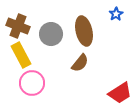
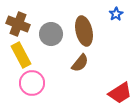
brown cross: moved 2 px up
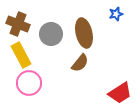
blue star: rotated 16 degrees clockwise
brown ellipse: moved 2 px down
pink circle: moved 3 px left
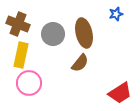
gray circle: moved 2 px right
yellow rectangle: rotated 40 degrees clockwise
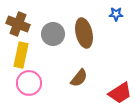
blue star: rotated 16 degrees clockwise
brown semicircle: moved 1 px left, 15 px down
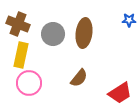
blue star: moved 13 px right, 6 px down
brown ellipse: rotated 20 degrees clockwise
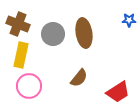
brown ellipse: rotated 16 degrees counterclockwise
pink circle: moved 3 px down
red trapezoid: moved 2 px left, 1 px up
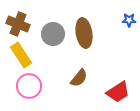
yellow rectangle: rotated 45 degrees counterclockwise
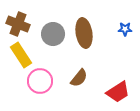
blue star: moved 4 px left, 9 px down
pink circle: moved 11 px right, 5 px up
